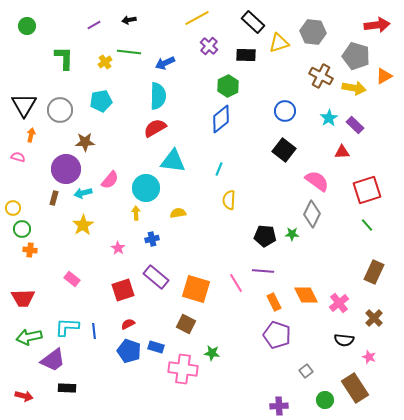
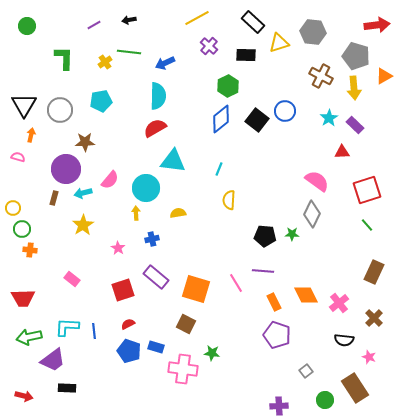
yellow arrow at (354, 88): rotated 75 degrees clockwise
black square at (284, 150): moved 27 px left, 30 px up
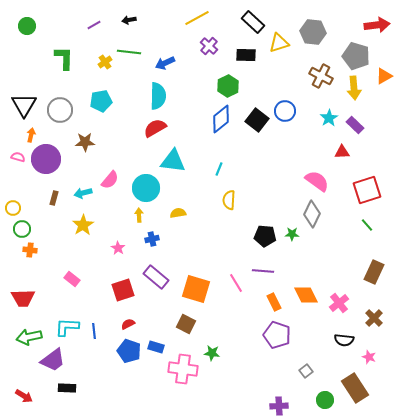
purple circle at (66, 169): moved 20 px left, 10 px up
yellow arrow at (136, 213): moved 3 px right, 2 px down
red arrow at (24, 396): rotated 18 degrees clockwise
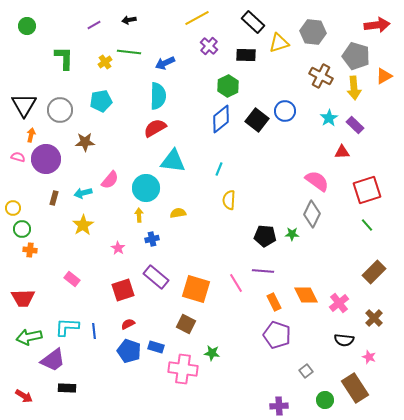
brown rectangle at (374, 272): rotated 20 degrees clockwise
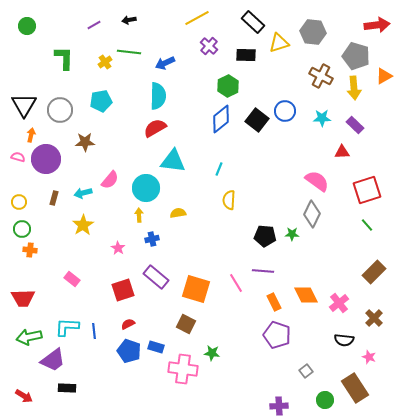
cyan star at (329, 118): moved 7 px left; rotated 30 degrees clockwise
yellow circle at (13, 208): moved 6 px right, 6 px up
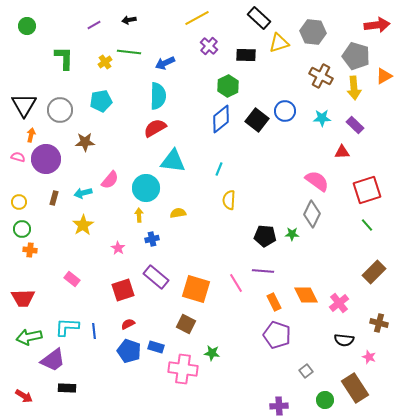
black rectangle at (253, 22): moved 6 px right, 4 px up
brown cross at (374, 318): moved 5 px right, 5 px down; rotated 30 degrees counterclockwise
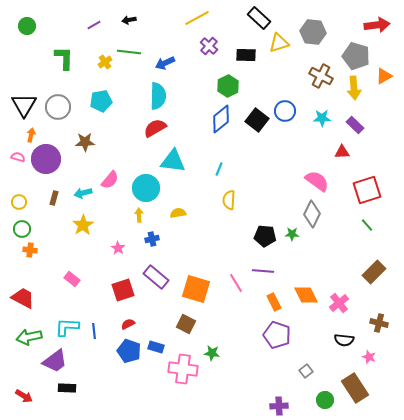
gray circle at (60, 110): moved 2 px left, 3 px up
red trapezoid at (23, 298): rotated 150 degrees counterclockwise
purple trapezoid at (53, 360): moved 2 px right, 1 px down
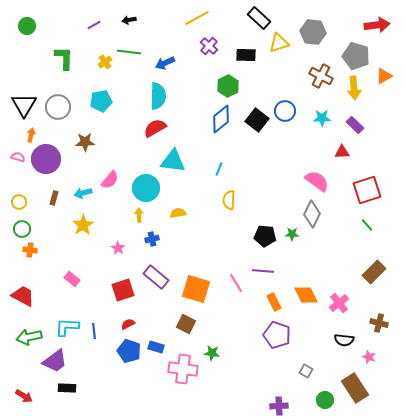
red trapezoid at (23, 298): moved 2 px up
gray square at (306, 371): rotated 24 degrees counterclockwise
